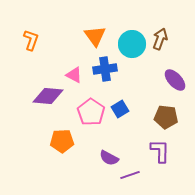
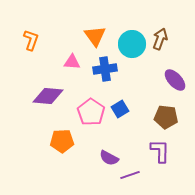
pink triangle: moved 2 px left, 13 px up; rotated 24 degrees counterclockwise
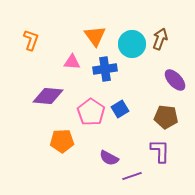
purple line: moved 2 px right, 1 px down
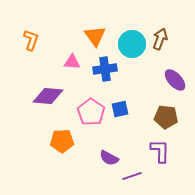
blue square: rotated 18 degrees clockwise
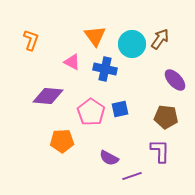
brown arrow: rotated 15 degrees clockwise
pink triangle: rotated 24 degrees clockwise
blue cross: rotated 20 degrees clockwise
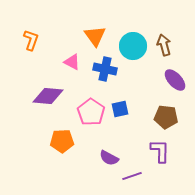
brown arrow: moved 4 px right, 6 px down; rotated 50 degrees counterclockwise
cyan circle: moved 1 px right, 2 px down
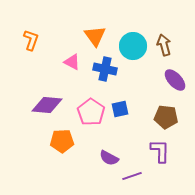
purple diamond: moved 1 px left, 9 px down
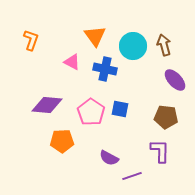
blue square: rotated 24 degrees clockwise
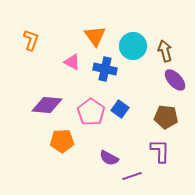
brown arrow: moved 1 px right, 6 px down
blue square: rotated 24 degrees clockwise
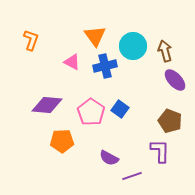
blue cross: moved 3 px up; rotated 25 degrees counterclockwise
brown pentagon: moved 4 px right, 4 px down; rotated 15 degrees clockwise
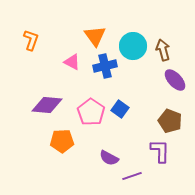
brown arrow: moved 2 px left, 1 px up
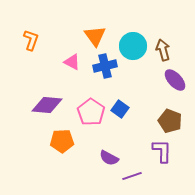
purple L-shape: moved 2 px right
